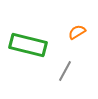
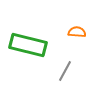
orange semicircle: rotated 36 degrees clockwise
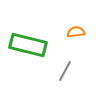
orange semicircle: moved 1 px left; rotated 12 degrees counterclockwise
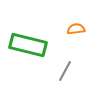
orange semicircle: moved 3 px up
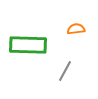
green rectangle: rotated 12 degrees counterclockwise
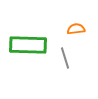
gray line: moved 13 px up; rotated 45 degrees counterclockwise
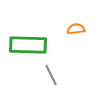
gray line: moved 14 px left, 17 px down; rotated 10 degrees counterclockwise
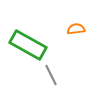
green rectangle: rotated 27 degrees clockwise
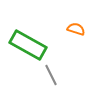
orange semicircle: rotated 24 degrees clockwise
